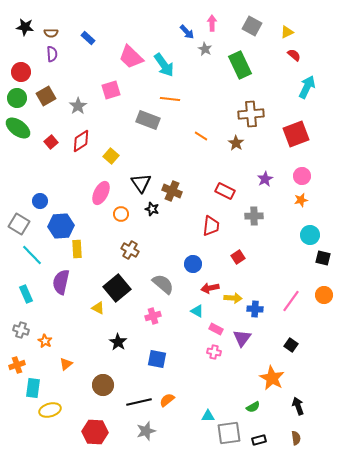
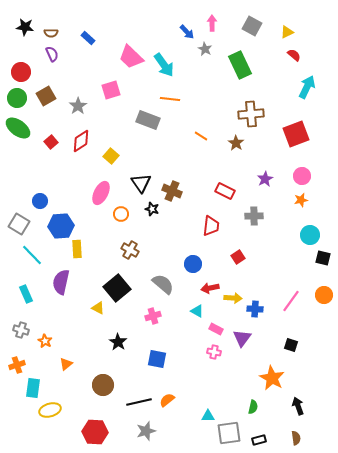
purple semicircle at (52, 54): rotated 21 degrees counterclockwise
black square at (291, 345): rotated 16 degrees counterclockwise
green semicircle at (253, 407): rotated 48 degrees counterclockwise
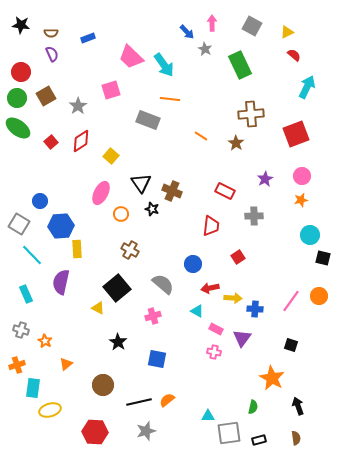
black star at (25, 27): moved 4 px left, 2 px up
blue rectangle at (88, 38): rotated 64 degrees counterclockwise
orange circle at (324, 295): moved 5 px left, 1 px down
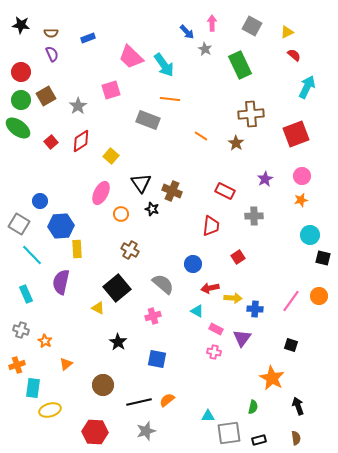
green circle at (17, 98): moved 4 px right, 2 px down
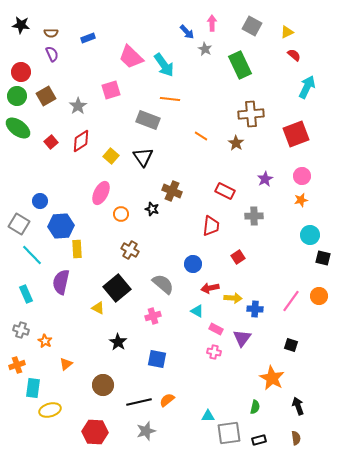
green circle at (21, 100): moved 4 px left, 4 px up
black triangle at (141, 183): moved 2 px right, 26 px up
green semicircle at (253, 407): moved 2 px right
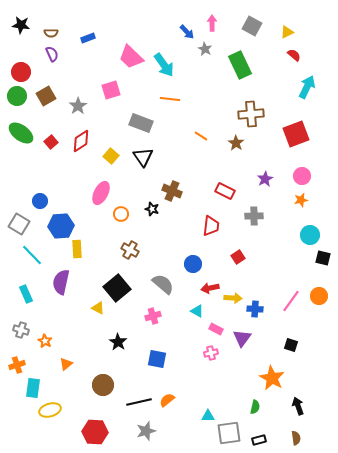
gray rectangle at (148, 120): moved 7 px left, 3 px down
green ellipse at (18, 128): moved 3 px right, 5 px down
pink cross at (214, 352): moved 3 px left, 1 px down; rotated 24 degrees counterclockwise
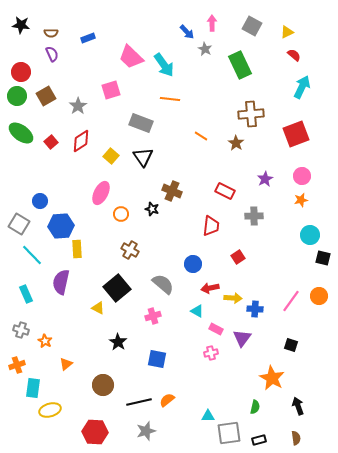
cyan arrow at (307, 87): moved 5 px left
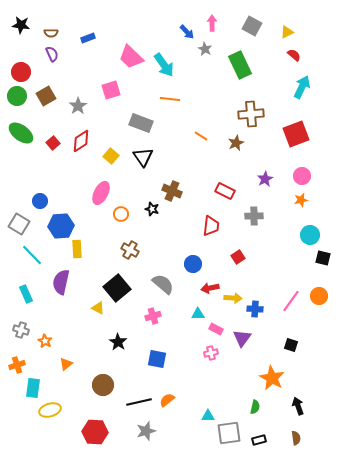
red square at (51, 142): moved 2 px right, 1 px down
brown star at (236, 143): rotated 14 degrees clockwise
cyan triangle at (197, 311): moved 1 px right, 3 px down; rotated 32 degrees counterclockwise
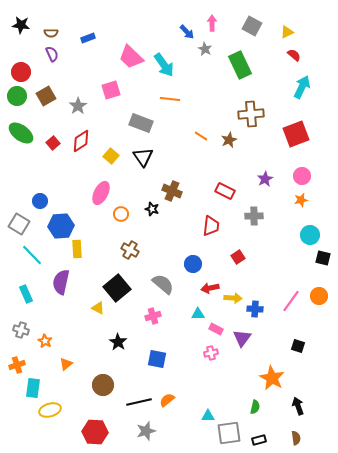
brown star at (236, 143): moved 7 px left, 3 px up
black square at (291, 345): moved 7 px right, 1 px down
